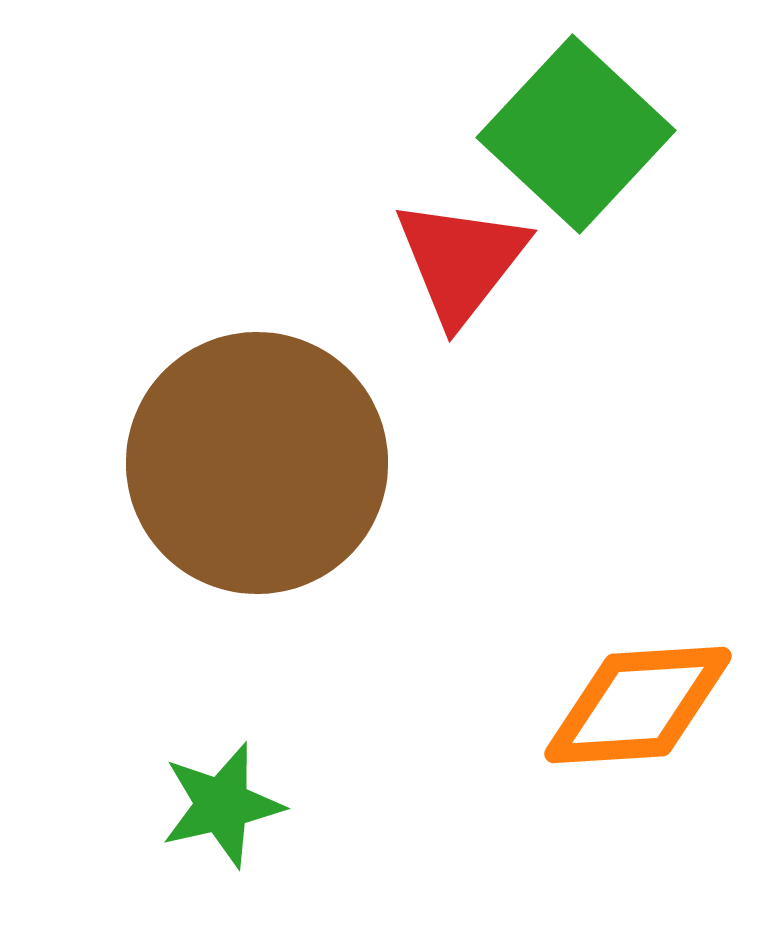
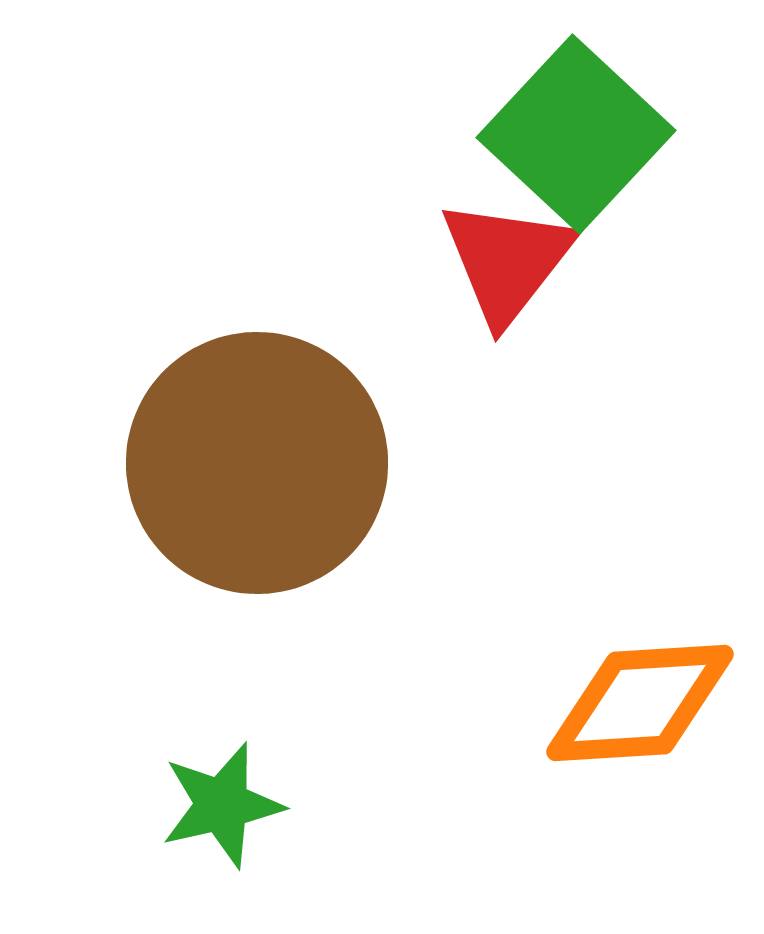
red triangle: moved 46 px right
orange diamond: moved 2 px right, 2 px up
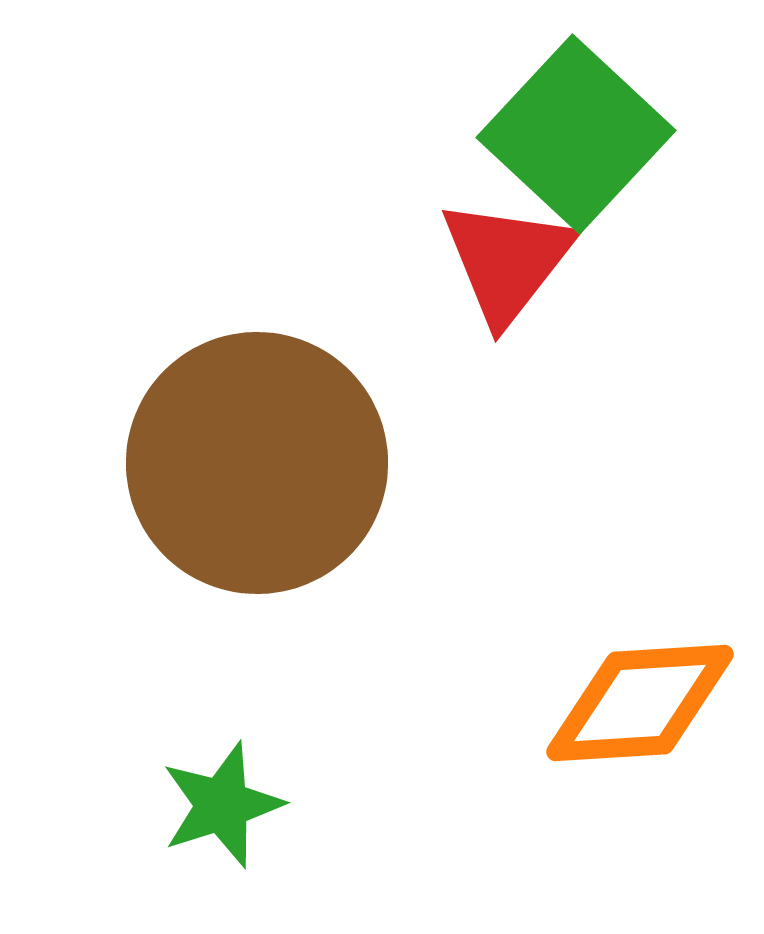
green star: rotated 5 degrees counterclockwise
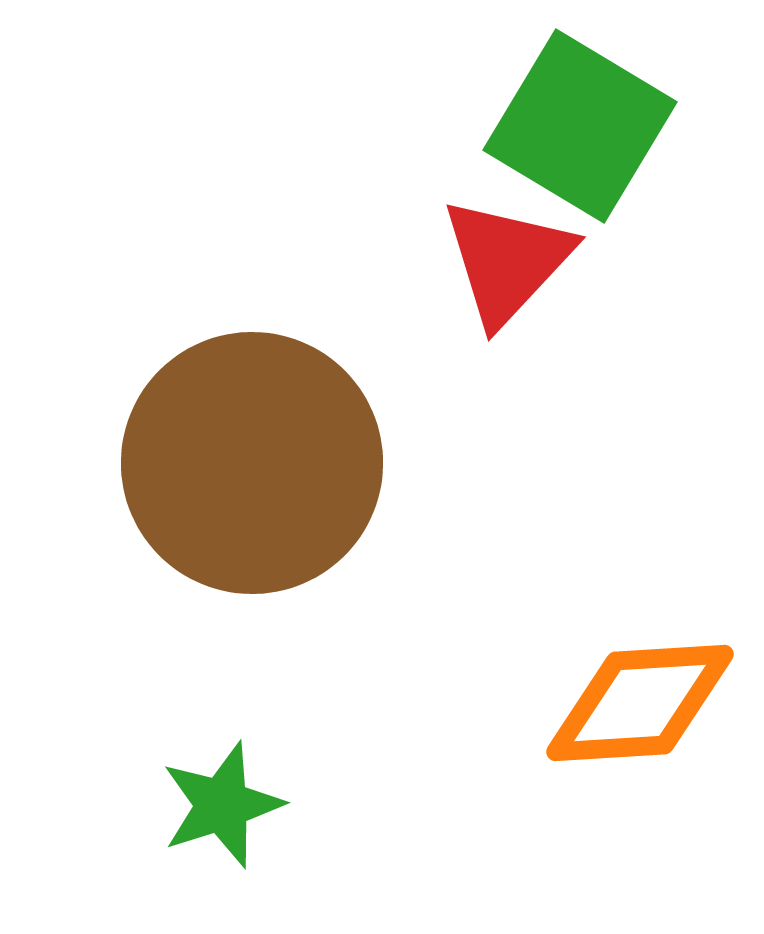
green square: moved 4 px right, 8 px up; rotated 12 degrees counterclockwise
red triangle: rotated 5 degrees clockwise
brown circle: moved 5 px left
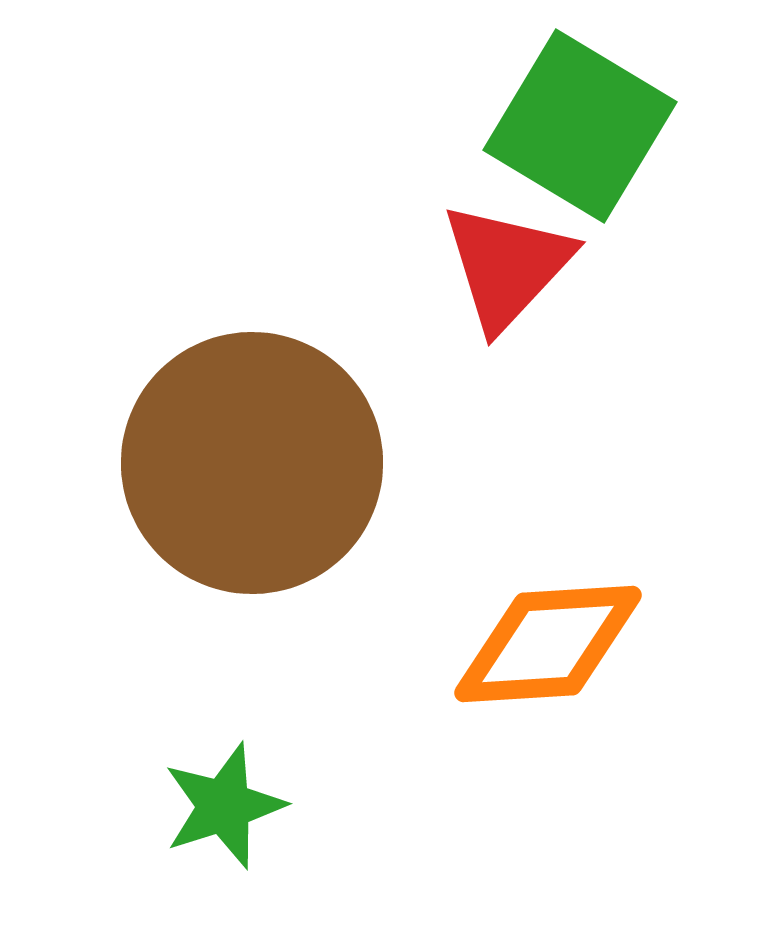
red triangle: moved 5 px down
orange diamond: moved 92 px left, 59 px up
green star: moved 2 px right, 1 px down
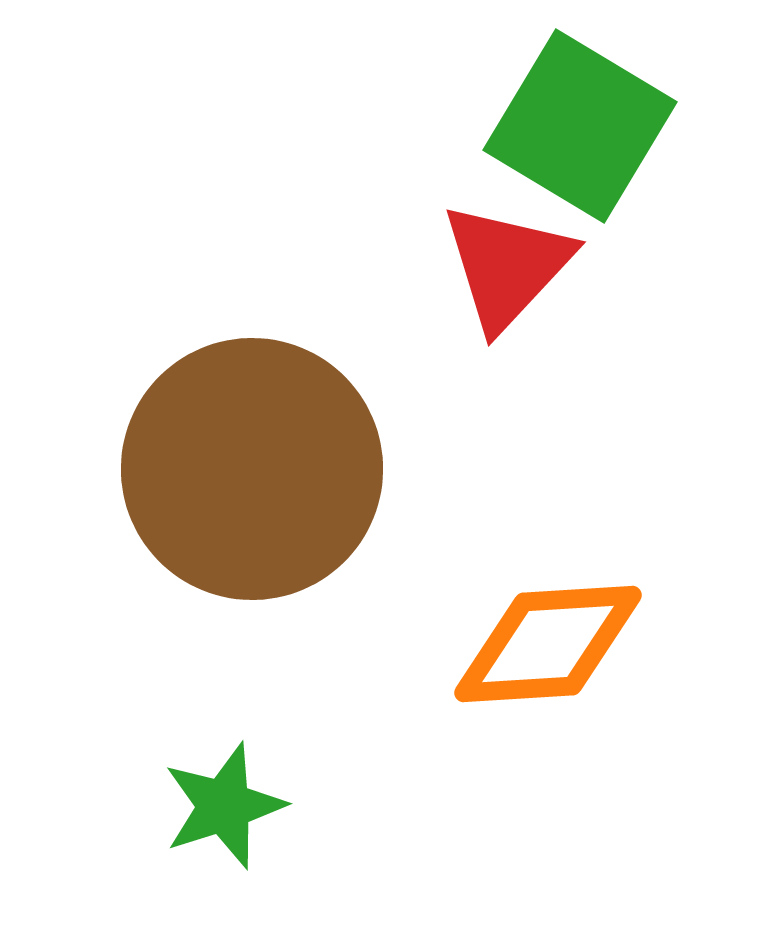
brown circle: moved 6 px down
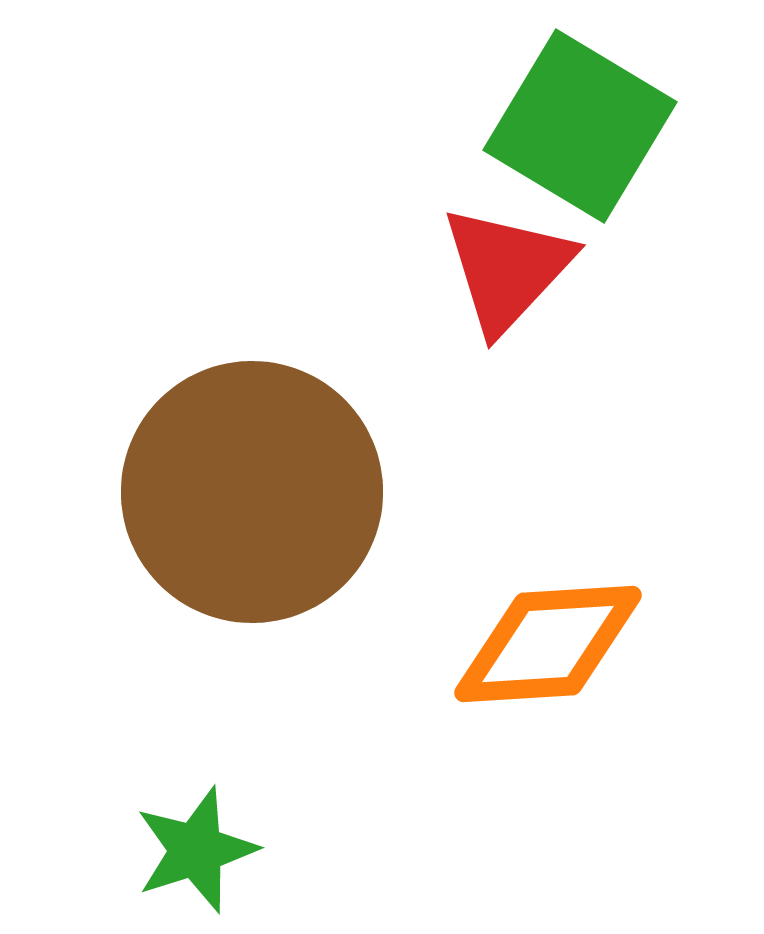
red triangle: moved 3 px down
brown circle: moved 23 px down
green star: moved 28 px left, 44 px down
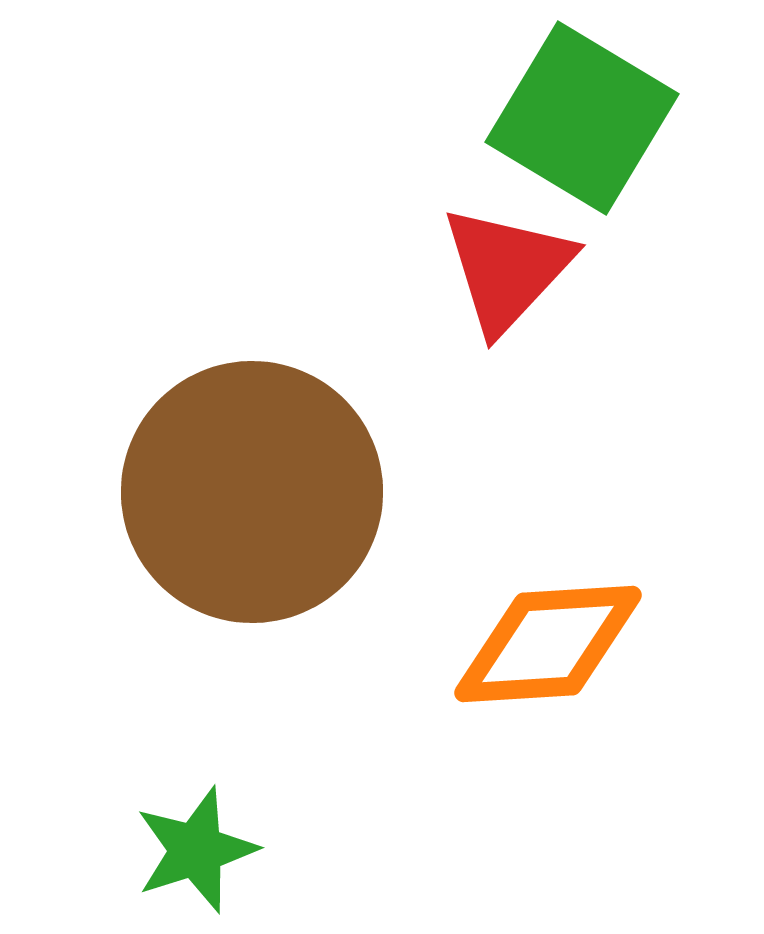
green square: moved 2 px right, 8 px up
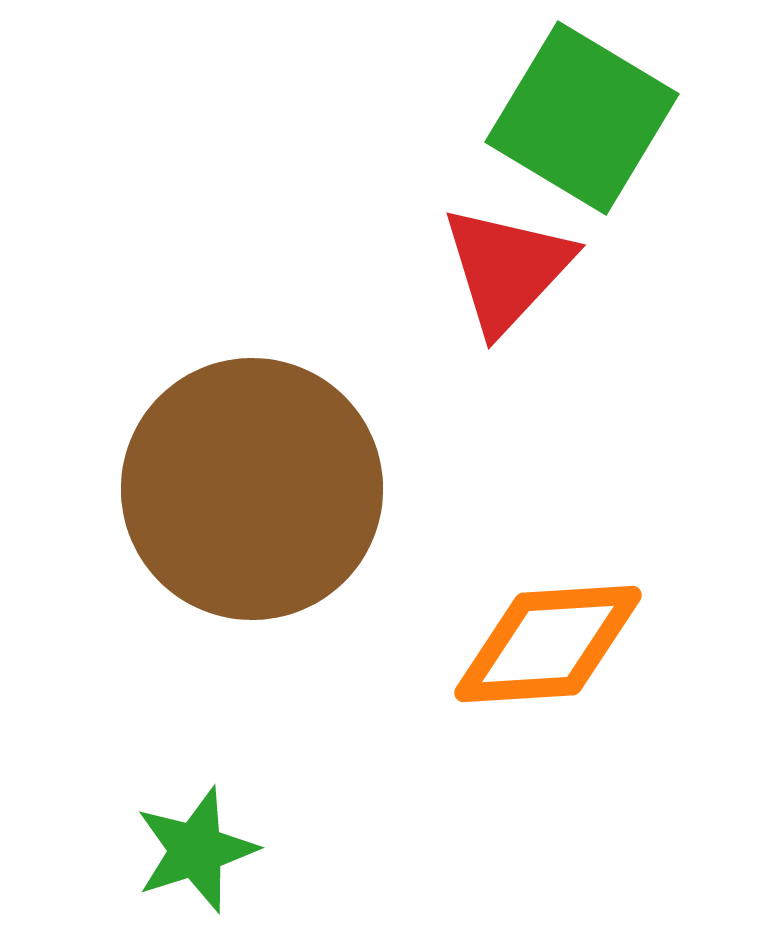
brown circle: moved 3 px up
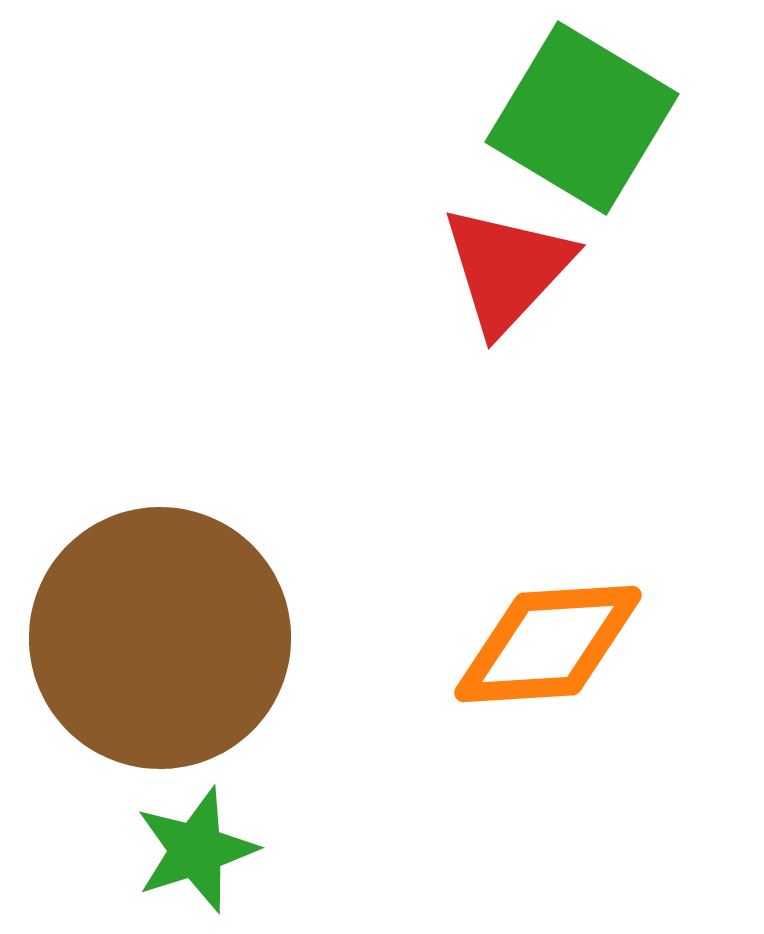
brown circle: moved 92 px left, 149 px down
